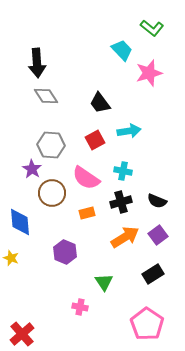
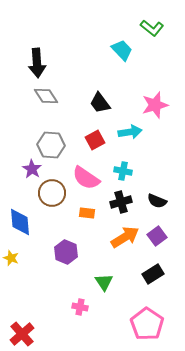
pink star: moved 6 px right, 32 px down
cyan arrow: moved 1 px right, 1 px down
orange rectangle: rotated 21 degrees clockwise
purple square: moved 1 px left, 1 px down
purple hexagon: moved 1 px right
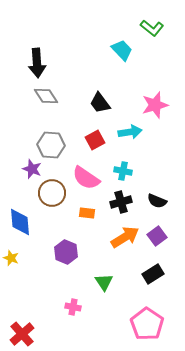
purple star: rotated 12 degrees counterclockwise
pink cross: moved 7 px left
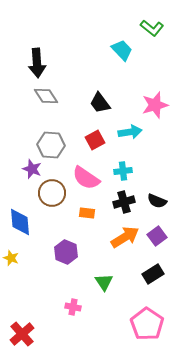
cyan cross: rotated 18 degrees counterclockwise
black cross: moved 3 px right
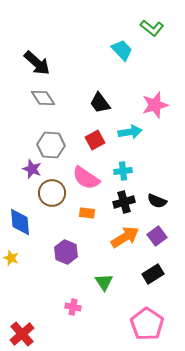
black arrow: rotated 44 degrees counterclockwise
gray diamond: moved 3 px left, 2 px down
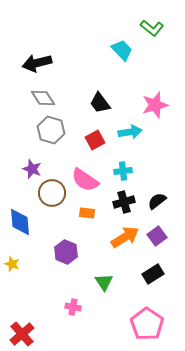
black arrow: rotated 124 degrees clockwise
gray hexagon: moved 15 px up; rotated 12 degrees clockwise
pink semicircle: moved 1 px left, 2 px down
black semicircle: rotated 120 degrees clockwise
yellow star: moved 1 px right, 6 px down
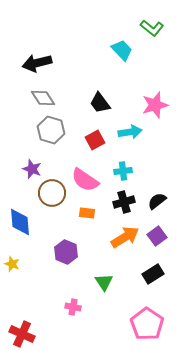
red cross: rotated 25 degrees counterclockwise
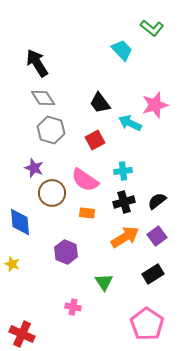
black arrow: rotated 72 degrees clockwise
cyan arrow: moved 9 px up; rotated 145 degrees counterclockwise
purple star: moved 2 px right, 1 px up
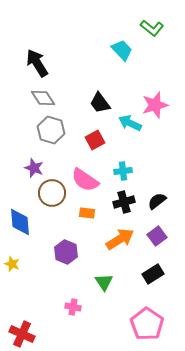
orange arrow: moved 5 px left, 2 px down
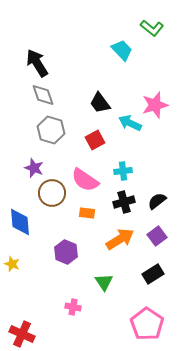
gray diamond: moved 3 px up; rotated 15 degrees clockwise
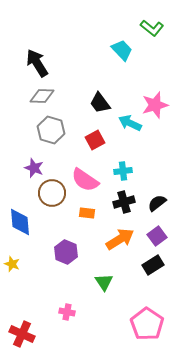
gray diamond: moved 1 px left, 1 px down; rotated 70 degrees counterclockwise
black semicircle: moved 2 px down
black rectangle: moved 9 px up
pink cross: moved 6 px left, 5 px down
